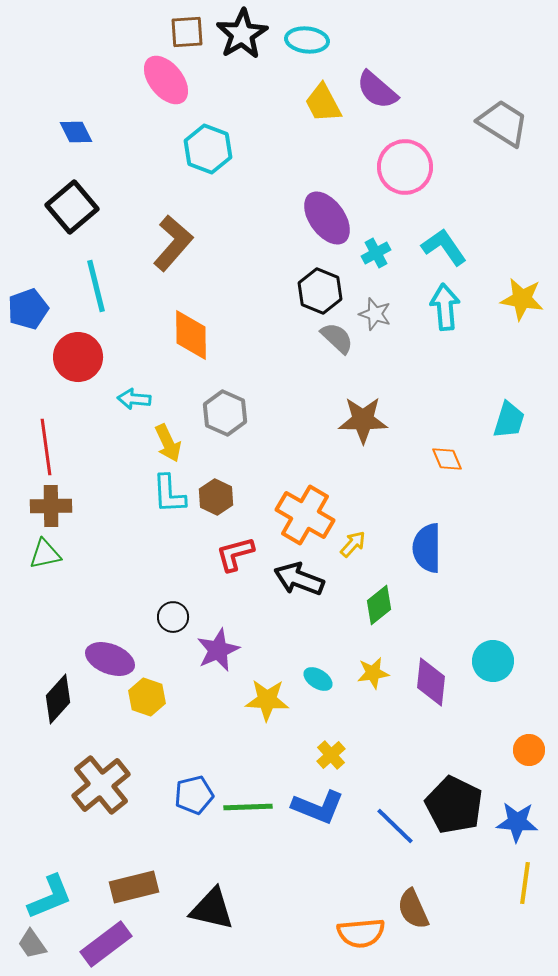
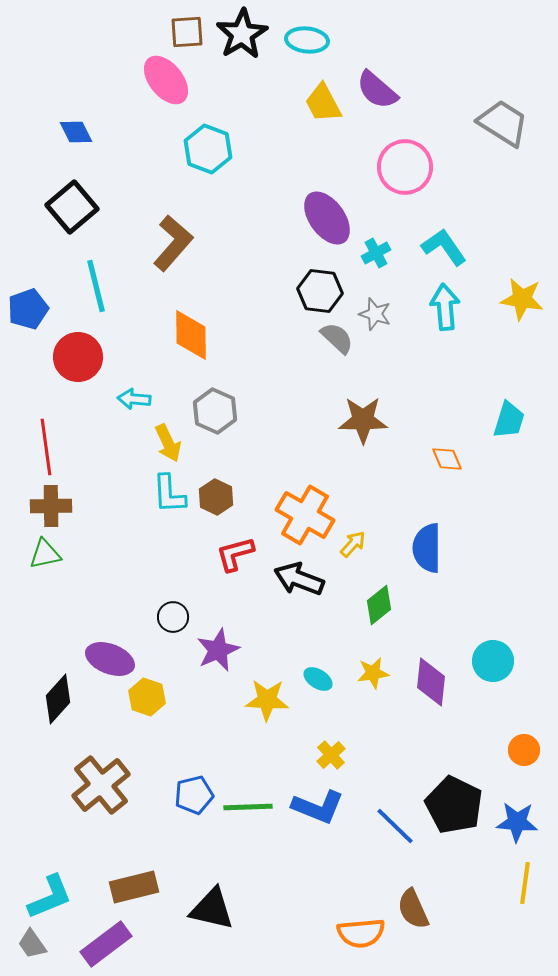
black hexagon at (320, 291): rotated 15 degrees counterclockwise
gray hexagon at (225, 413): moved 10 px left, 2 px up
orange circle at (529, 750): moved 5 px left
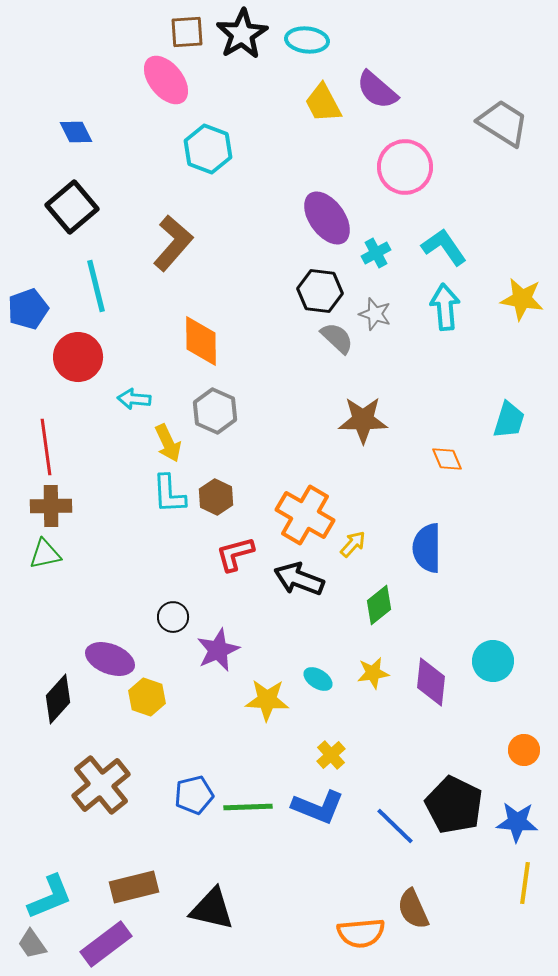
orange diamond at (191, 335): moved 10 px right, 6 px down
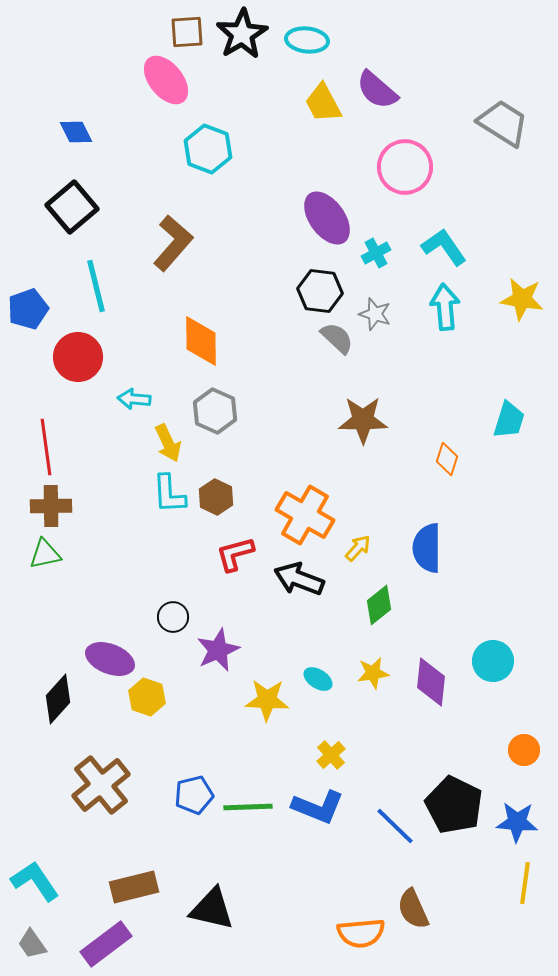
orange diamond at (447, 459): rotated 40 degrees clockwise
yellow arrow at (353, 544): moved 5 px right, 4 px down
cyan L-shape at (50, 897): moved 15 px left, 16 px up; rotated 102 degrees counterclockwise
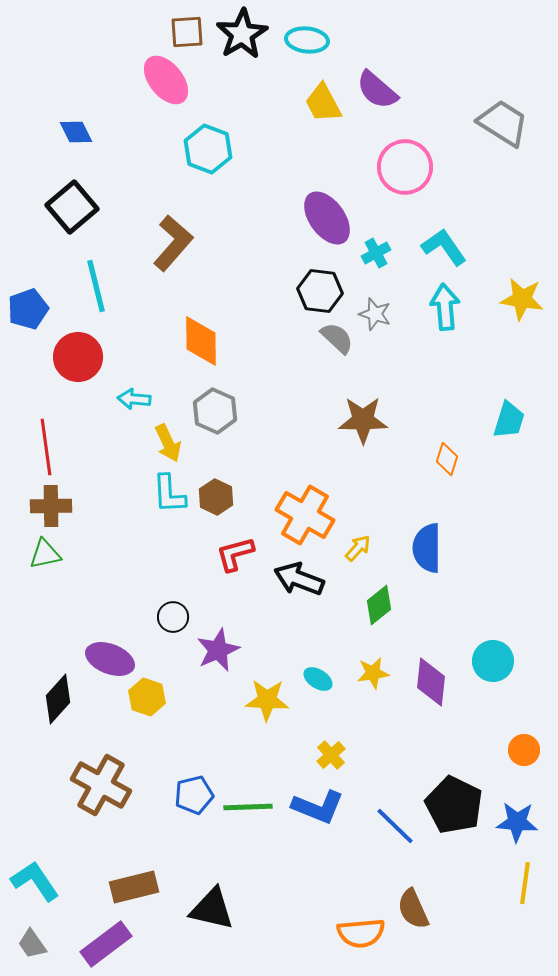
brown cross at (101, 785): rotated 22 degrees counterclockwise
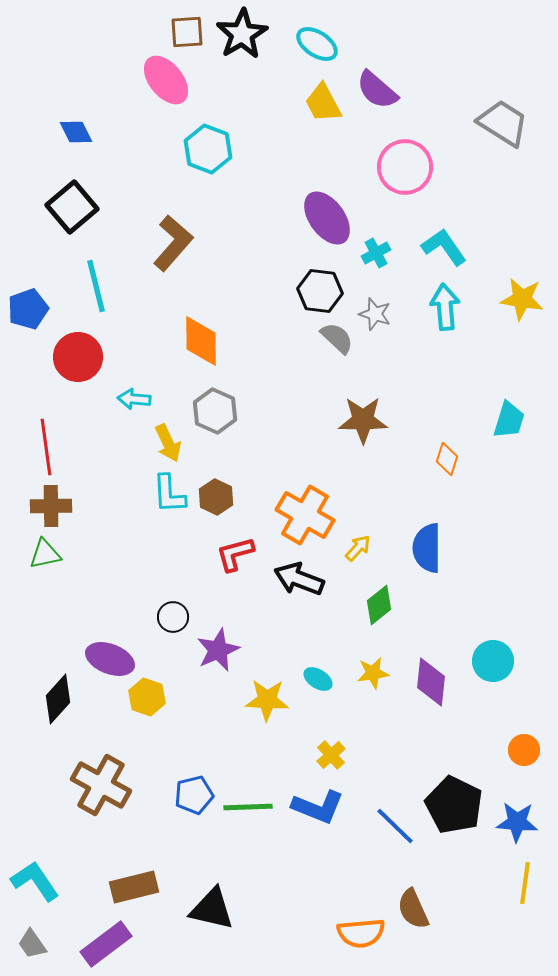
cyan ellipse at (307, 40): moved 10 px right, 4 px down; rotated 27 degrees clockwise
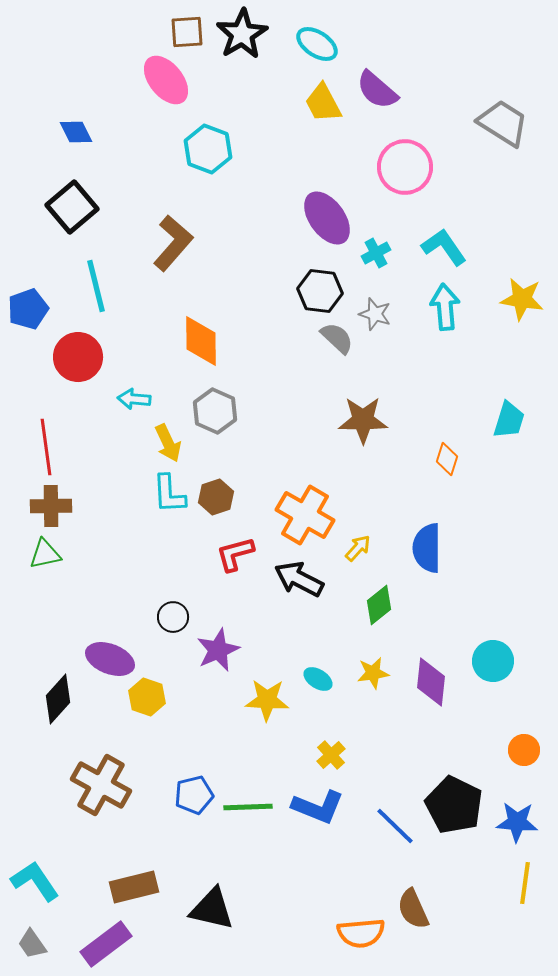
brown hexagon at (216, 497): rotated 16 degrees clockwise
black arrow at (299, 579): rotated 6 degrees clockwise
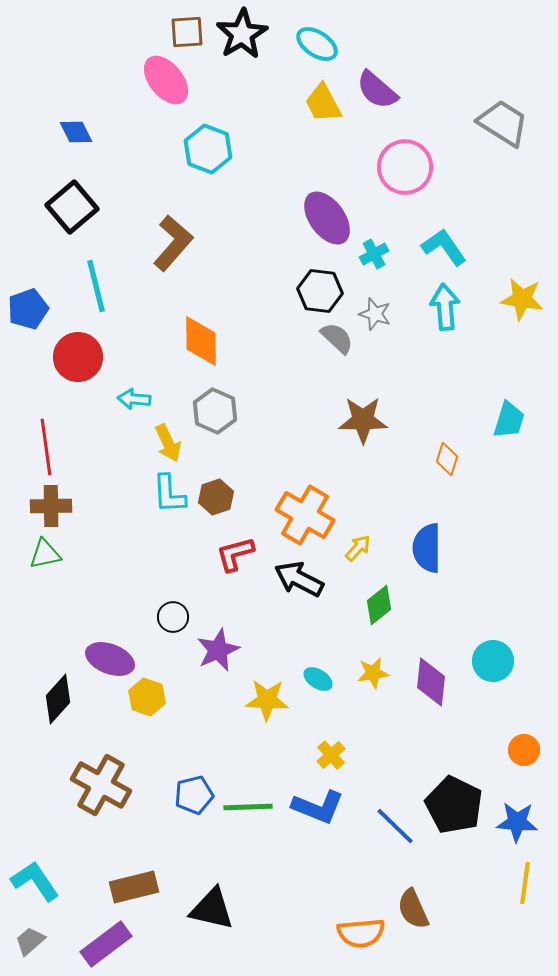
cyan cross at (376, 253): moved 2 px left, 1 px down
gray trapezoid at (32, 944): moved 2 px left, 3 px up; rotated 84 degrees clockwise
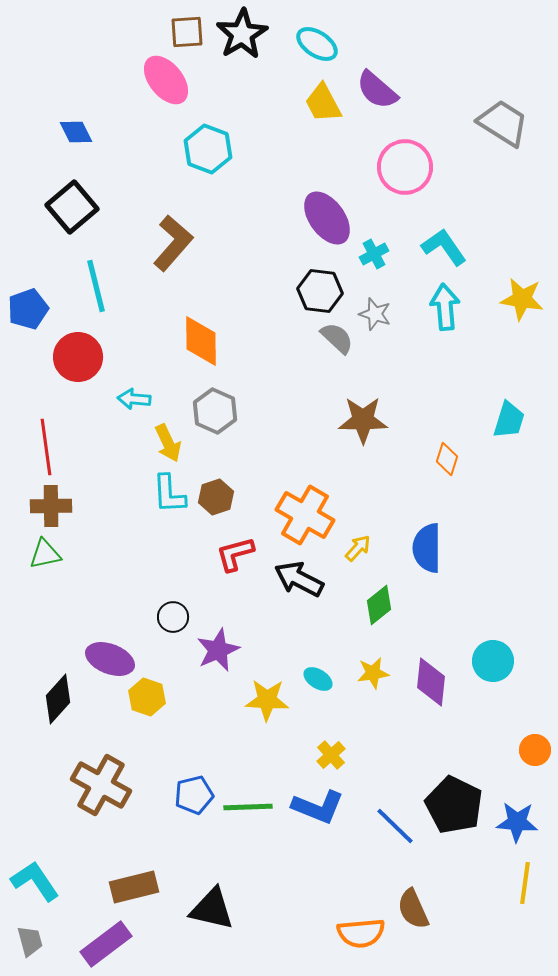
orange circle at (524, 750): moved 11 px right
gray trapezoid at (30, 941): rotated 116 degrees clockwise
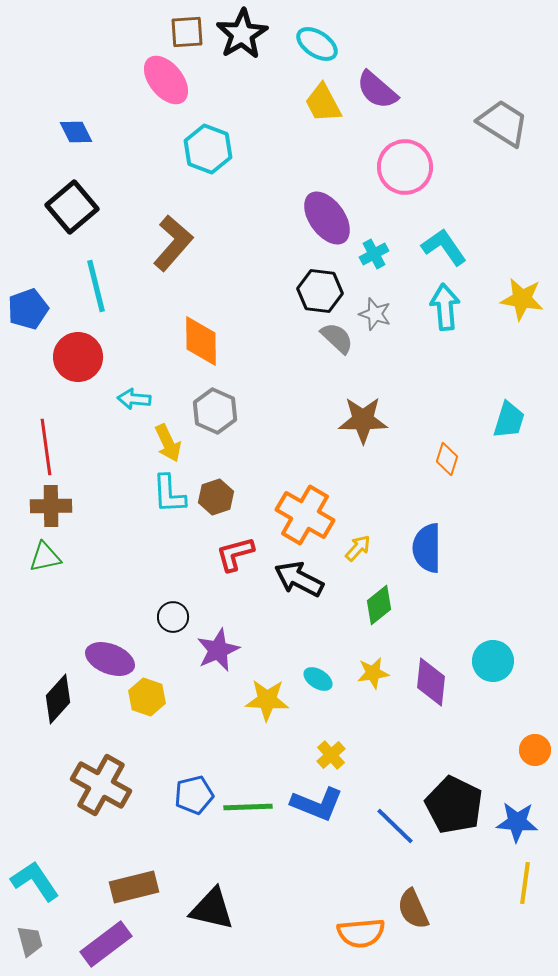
green triangle at (45, 554): moved 3 px down
blue L-shape at (318, 807): moved 1 px left, 3 px up
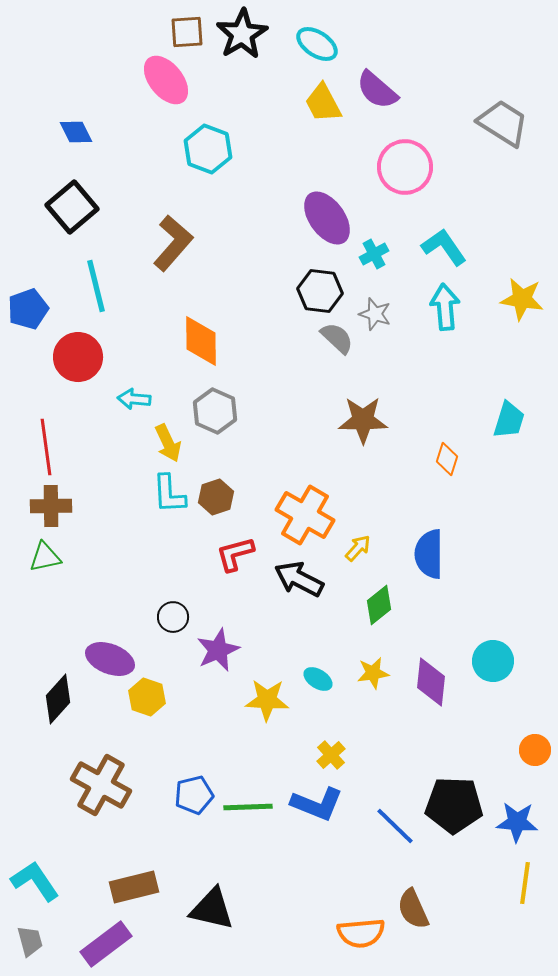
blue semicircle at (427, 548): moved 2 px right, 6 px down
black pentagon at (454, 805): rotated 24 degrees counterclockwise
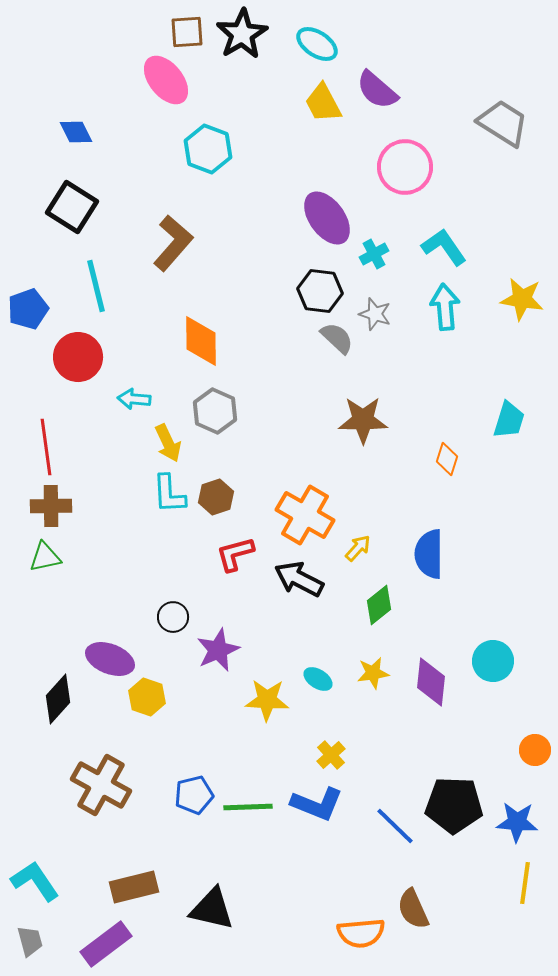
black square at (72, 207): rotated 18 degrees counterclockwise
